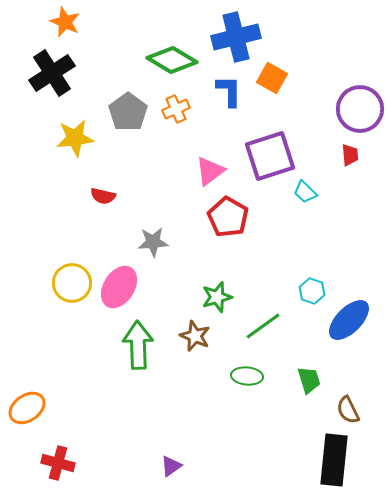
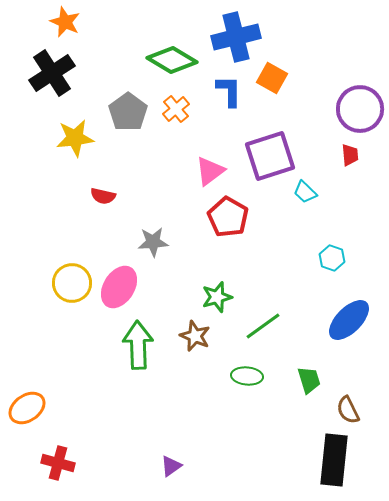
orange cross: rotated 16 degrees counterclockwise
cyan hexagon: moved 20 px right, 33 px up
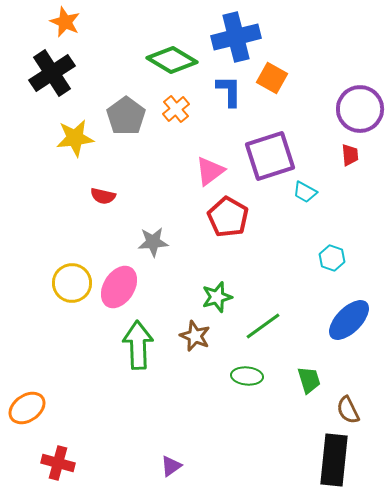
gray pentagon: moved 2 px left, 4 px down
cyan trapezoid: rotated 15 degrees counterclockwise
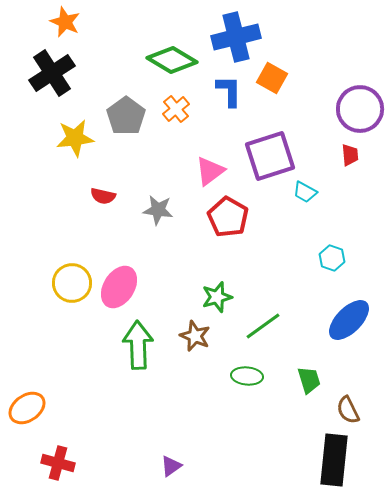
gray star: moved 5 px right, 32 px up; rotated 12 degrees clockwise
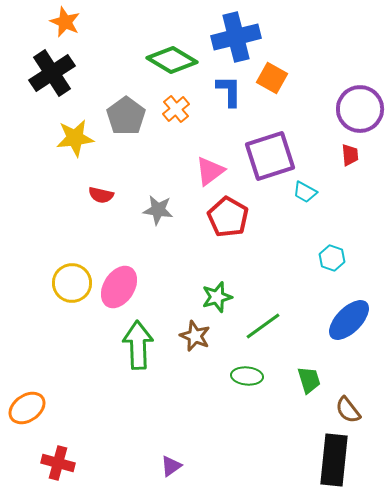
red semicircle: moved 2 px left, 1 px up
brown semicircle: rotated 12 degrees counterclockwise
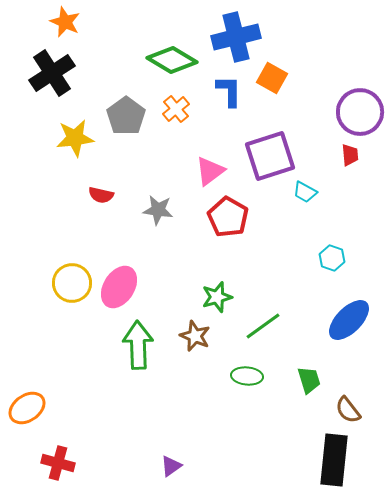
purple circle: moved 3 px down
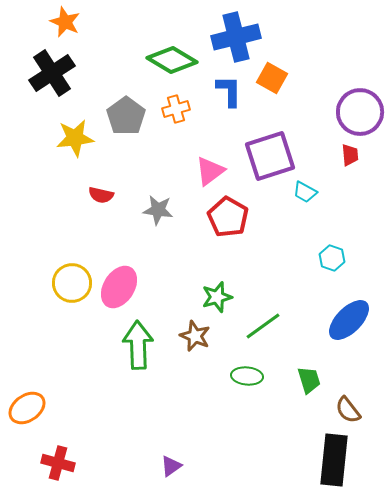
orange cross: rotated 24 degrees clockwise
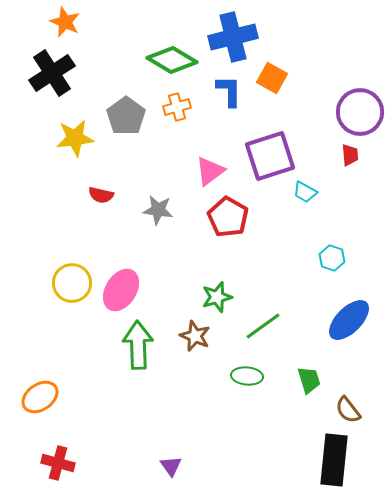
blue cross: moved 3 px left
orange cross: moved 1 px right, 2 px up
pink ellipse: moved 2 px right, 3 px down
orange ellipse: moved 13 px right, 11 px up
purple triangle: rotated 30 degrees counterclockwise
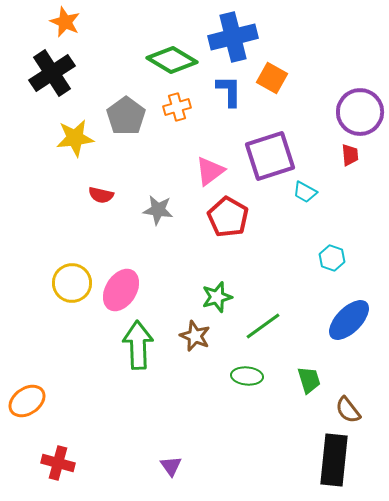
orange ellipse: moved 13 px left, 4 px down
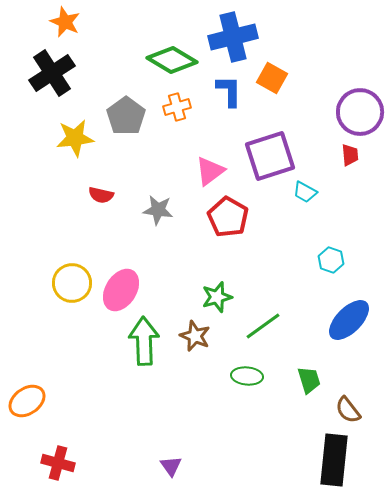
cyan hexagon: moved 1 px left, 2 px down
green arrow: moved 6 px right, 4 px up
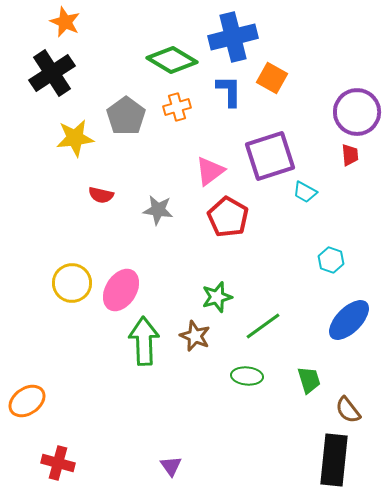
purple circle: moved 3 px left
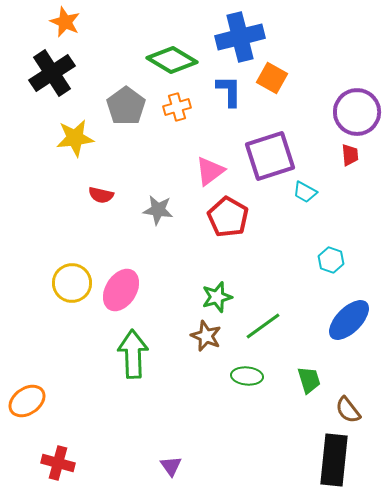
blue cross: moved 7 px right
gray pentagon: moved 10 px up
brown star: moved 11 px right
green arrow: moved 11 px left, 13 px down
